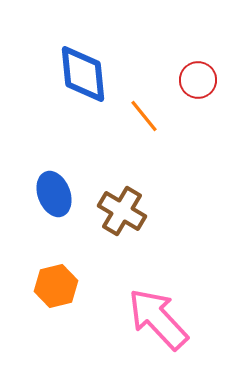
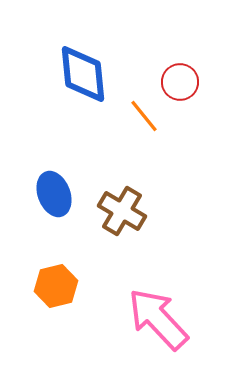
red circle: moved 18 px left, 2 px down
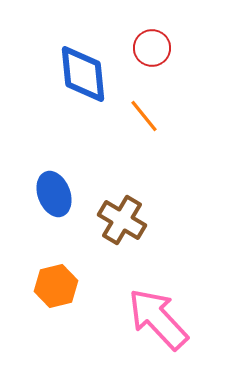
red circle: moved 28 px left, 34 px up
brown cross: moved 9 px down
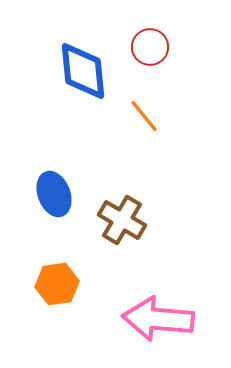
red circle: moved 2 px left, 1 px up
blue diamond: moved 3 px up
orange hexagon: moved 1 px right, 2 px up; rotated 6 degrees clockwise
pink arrow: rotated 42 degrees counterclockwise
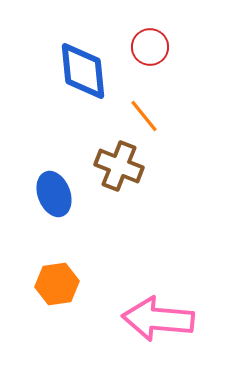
brown cross: moved 3 px left, 54 px up; rotated 9 degrees counterclockwise
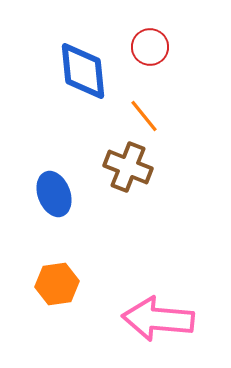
brown cross: moved 9 px right, 1 px down
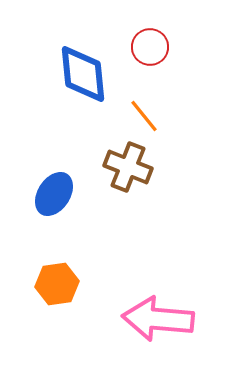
blue diamond: moved 3 px down
blue ellipse: rotated 54 degrees clockwise
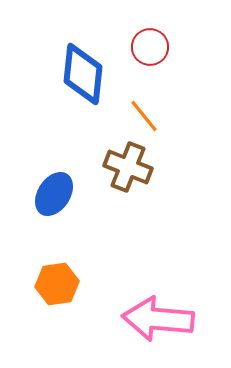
blue diamond: rotated 12 degrees clockwise
